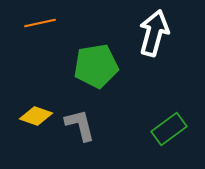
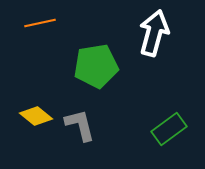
yellow diamond: rotated 20 degrees clockwise
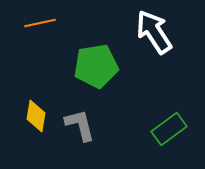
white arrow: moved 1 px up; rotated 48 degrees counterclockwise
yellow diamond: rotated 60 degrees clockwise
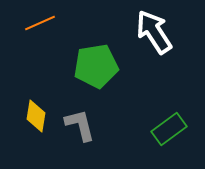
orange line: rotated 12 degrees counterclockwise
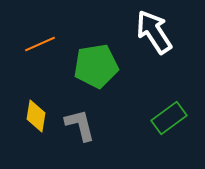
orange line: moved 21 px down
green rectangle: moved 11 px up
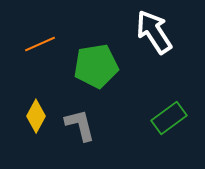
yellow diamond: rotated 20 degrees clockwise
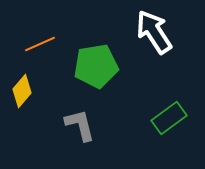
yellow diamond: moved 14 px left, 25 px up; rotated 12 degrees clockwise
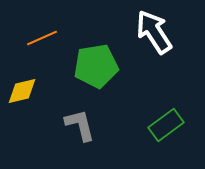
orange line: moved 2 px right, 6 px up
yellow diamond: rotated 36 degrees clockwise
green rectangle: moved 3 px left, 7 px down
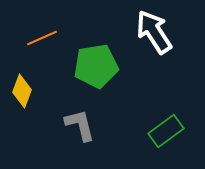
yellow diamond: rotated 56 degrees counterclockwise
green rectangle: moved 6 px down
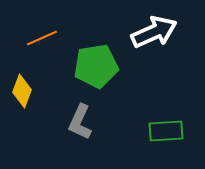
white arrow: rotated 99 degrees clockwise
gray L-shape: moved 3 px up; rotated 141 degrees counterclockwise
green rectangle: rotated 32 degrees clockwise
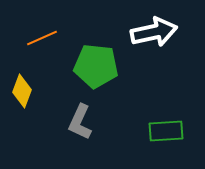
white arrow: rotated 12 degrees clockwise
green pentagon: rotated 15 degrees clockwise
